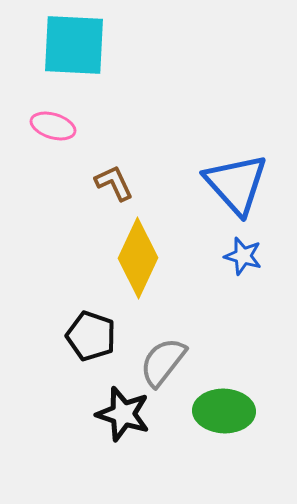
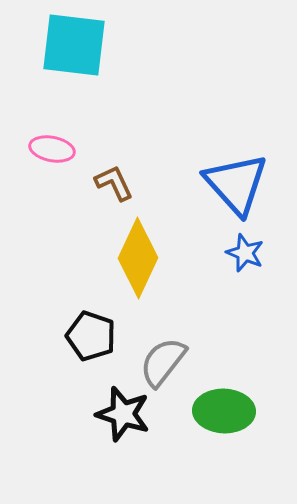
cyan square: rotated 4 degrees clockwise
pink ellipse: moved 1 px left, 23 px down; rotated 6 degrees counterclockwise
blue star: moved 2 px right, 3 px up; rotated 6 degrees clockwise
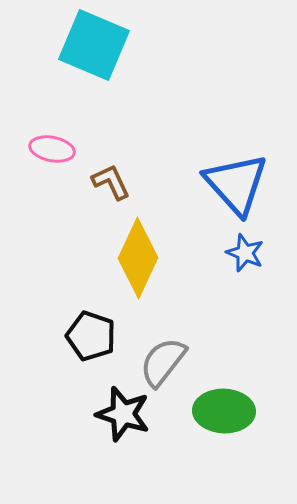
cyan square: moved 20 px right; rotated 16 degrees clockwise
brown L-shape: moved 3 px left, 1 px up
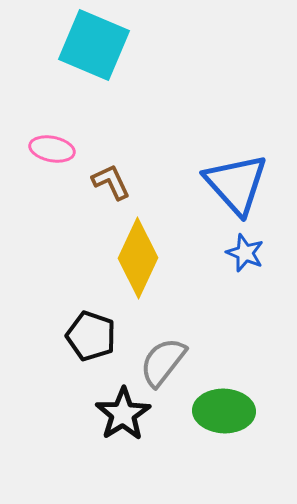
black star: rotated 22 degrees clockwise
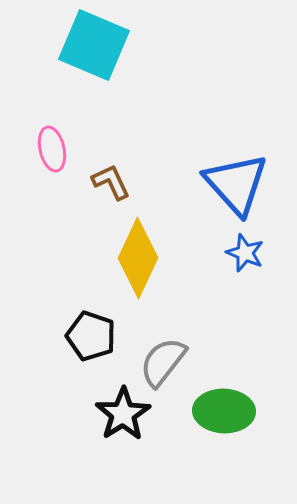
pink ellipse: rotated 66 degrees clockwise
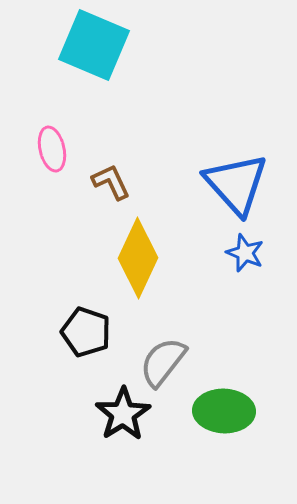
black pentagon: moved 5 px left, 4 px up
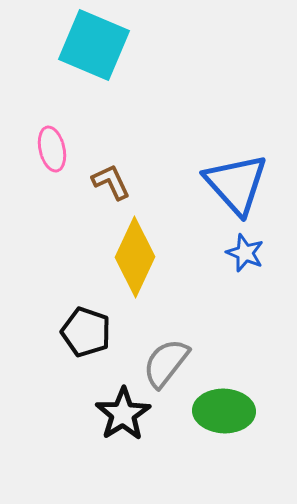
yellow diamond: moved 3 px left, 1 px up
gray semicircle: moved 3 px right, 1 px down
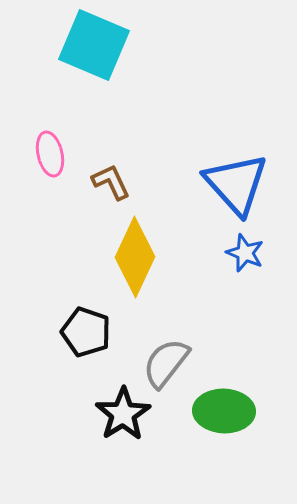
pink ellipse: moved 2 px left, 5 px down
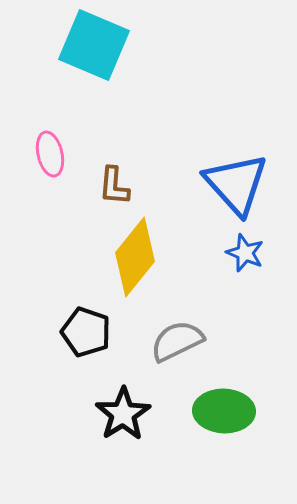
brown L-shape: moved 3 px right, 4 px down; rotated 150 degrees counterclockwise
yellow diamond: rotated 14 degrees clockwise
gray semicircle: moved 11 px right, 22 px up; rotated 26 degrees clockwise
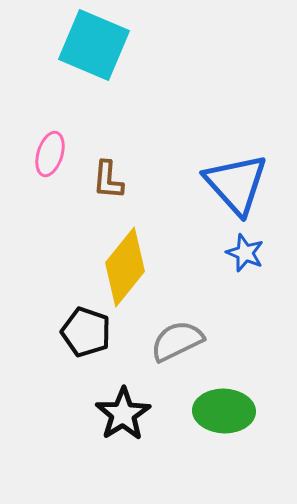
pink ellipse: rotated 30 degrees clockwise
brown L-shape: moved 6 px left, 6 px up
yellow diamond: moved 10 px left, 10 px down
